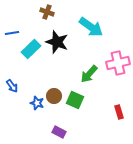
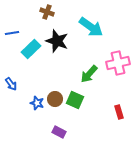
black star: moved 1 px up
blue arrow: moved 1 px left, 2 px up
brown circle: moved 1 px right, 3 px down
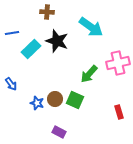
brown cross: rotated 16 degrees counterclockwise
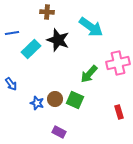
black star: moved 1 px right, 1 px up
